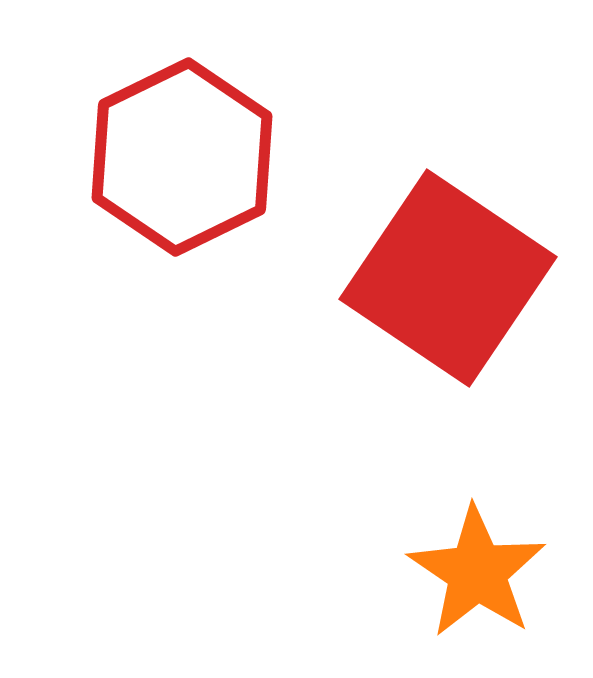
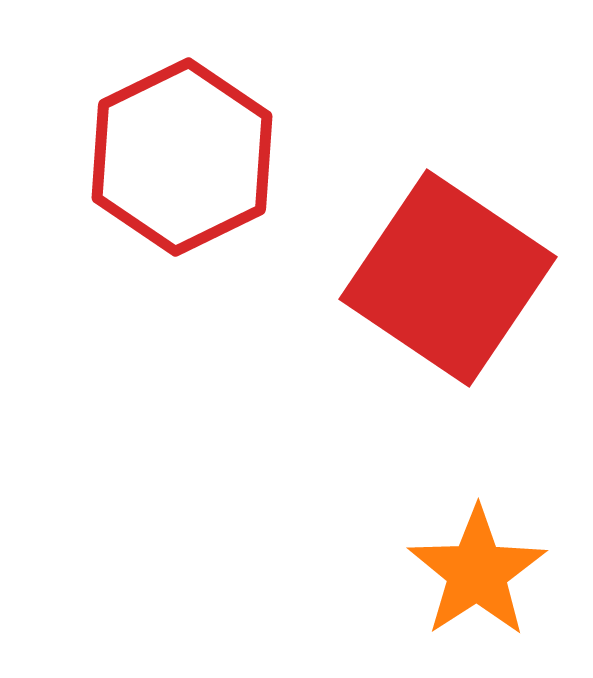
orange star: rotated 5 degrees clockwise
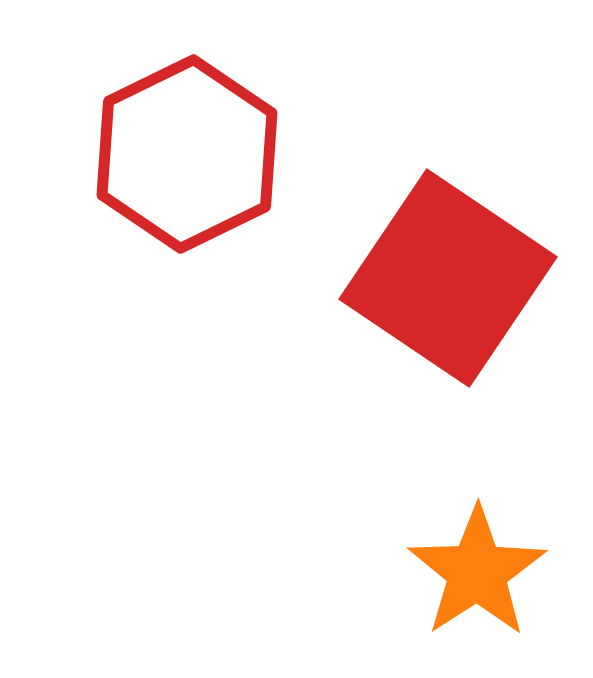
red hexagon: moved 5 px right, 3 px up
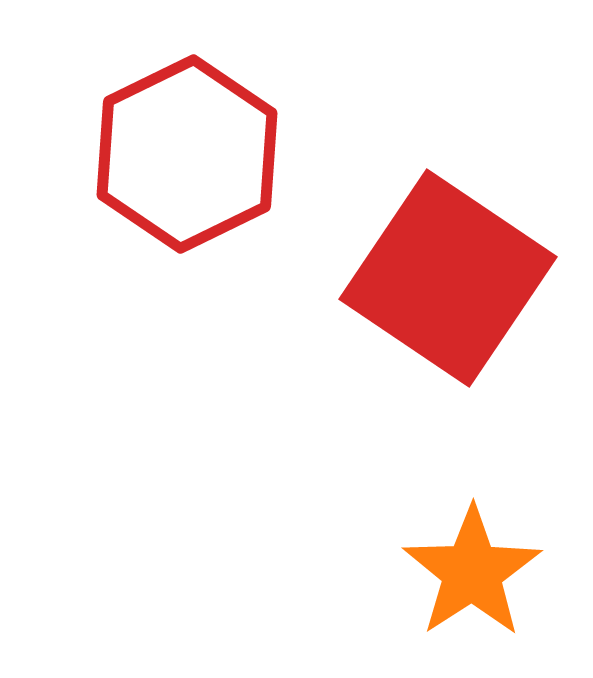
orange star: moved 5 px left
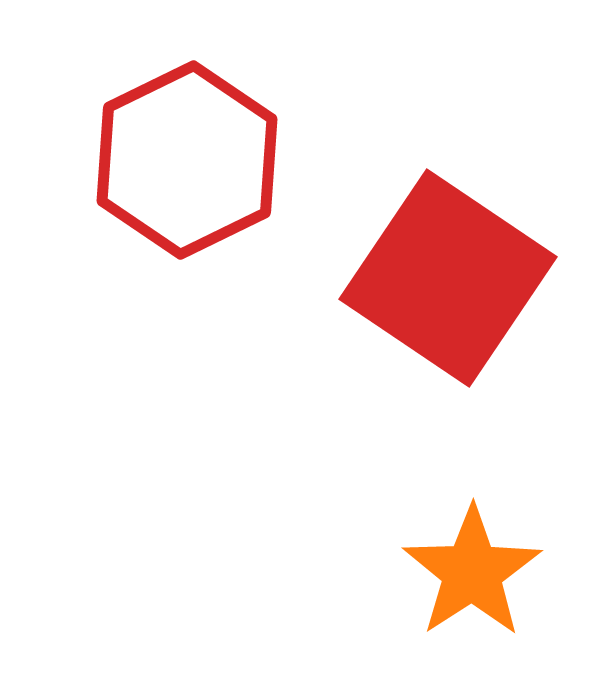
red hexagon: moved 6 px down
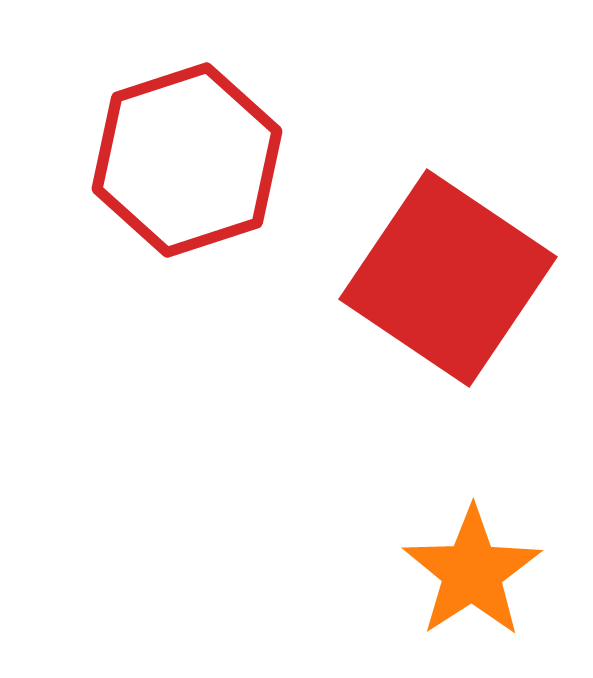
red hexagon: rotated 8 degrees clockwise
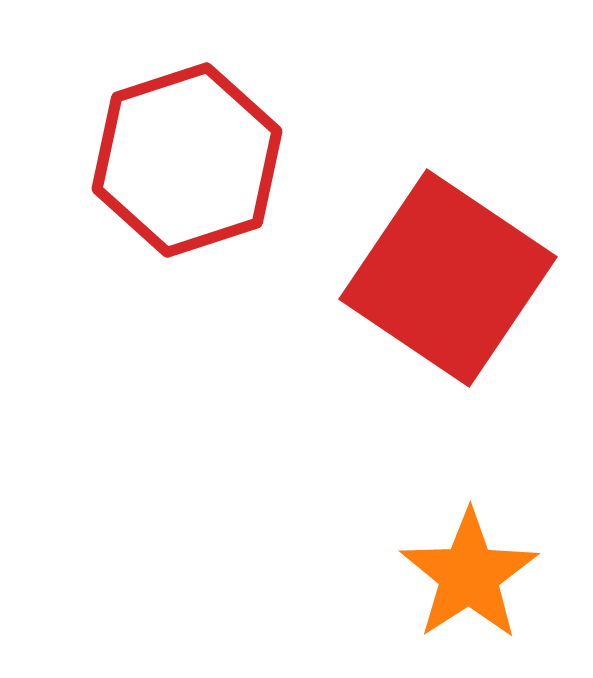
orange star: moved 3 px left, 3 px down
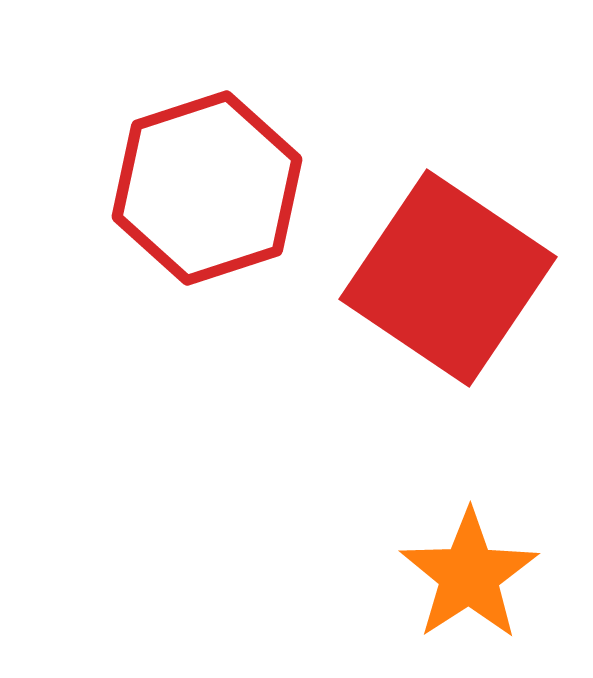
red hexagon: moved 20 px right, 28 px down
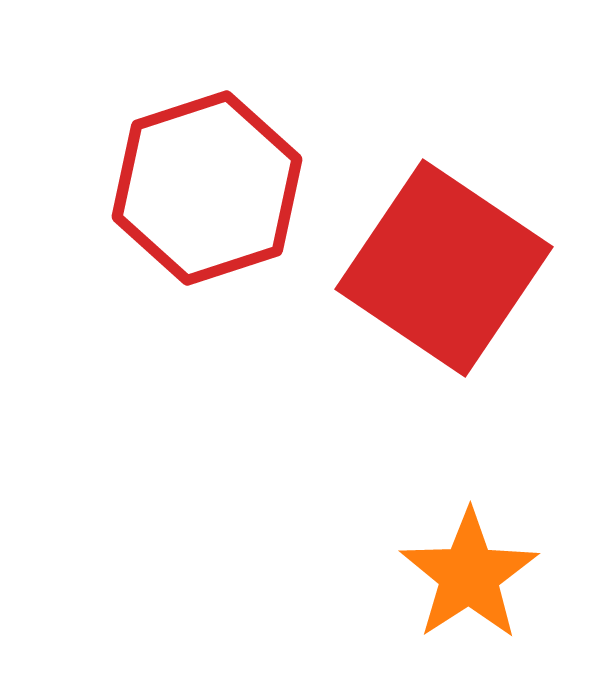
red square: moved 4 px left, 10 px up
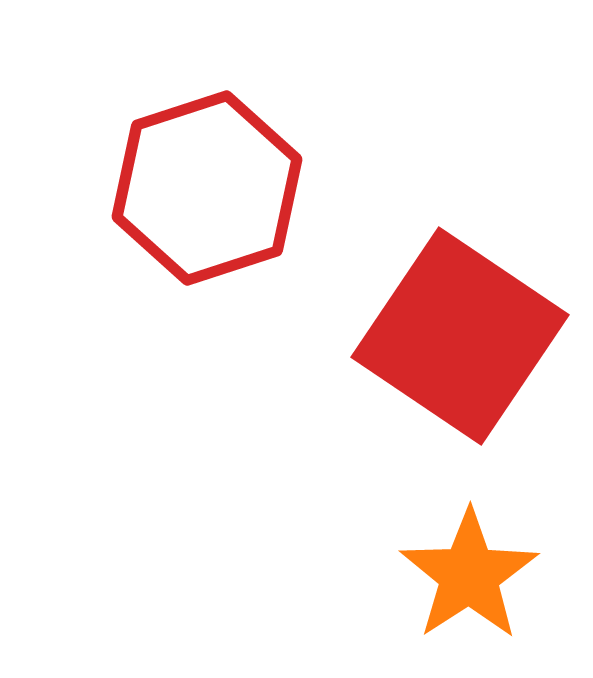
red square: moved 16 px right, 68 px down
